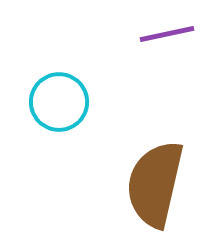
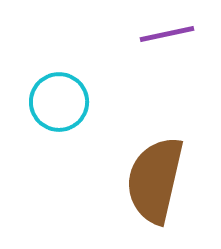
brown semicircle: moved 4 px up
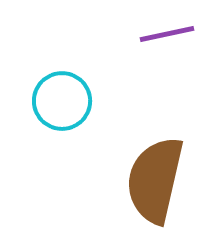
cyan circle: moved 3 px right, 1 px up
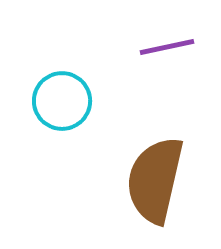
purple line: moved 13 px down
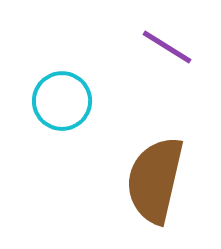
purple line: rotated 44 degrees clockwise
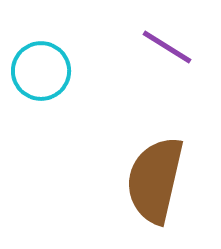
cyan circle: moved 21 px left, 30 px up
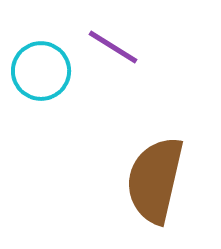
purple line: moved 54 px left
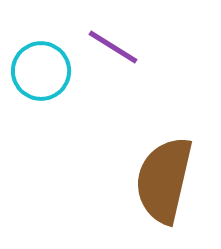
brown semicircle: moved 9 px right
